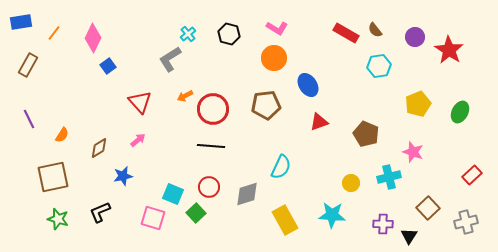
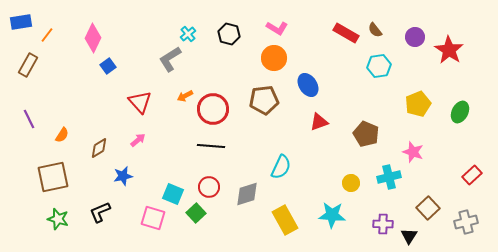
orange line at (54, 33): moved 7 px left, 2 px down
brown pentagon at (266, 105): moved 2 px left, 5 px up
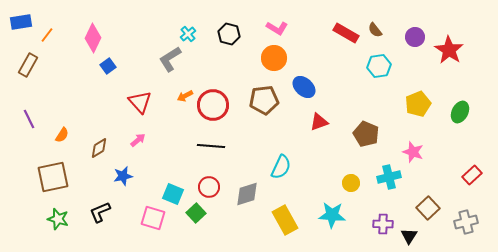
blue ellipse at (308, 85): moved 4 px left, 2 px down; rotated 15 degrees counterclockwise
red circle at (213, 109): moved 4 px up
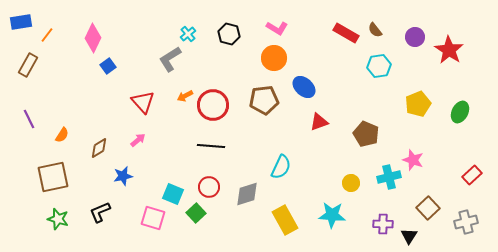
red triangle at (140, 102): moved 3 px right
pink star at (413, 152): moved 8 px down
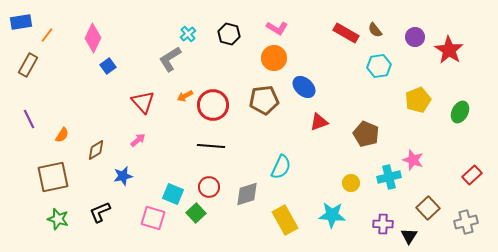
yellow pentagon at (418, 104): moved 4 px up
brown diamond at (99, 148): moved 3 px left, 2 px down
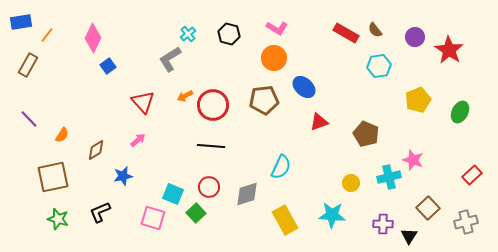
purple line at (29, 119): rotated 18 degrees counterclockwise
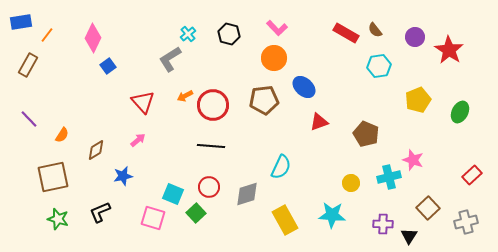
pink L-shape at (277, 28): rotated 15 degrees clockwise
